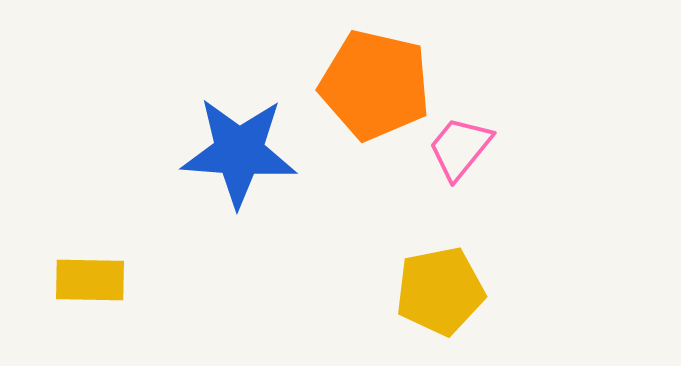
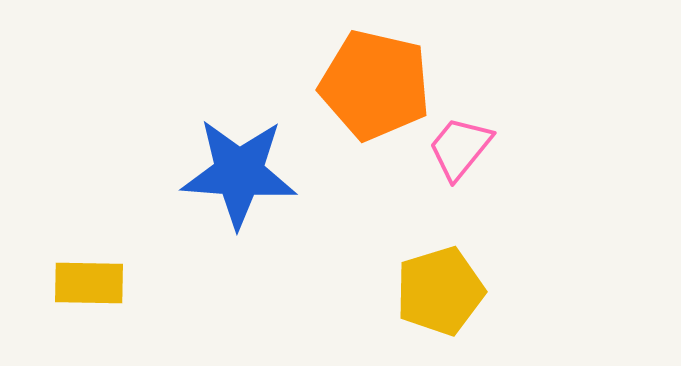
blue star: moved 21 px down
yellow rectangle: moved 1 px left, 3 px down
yellow pentagon: rotated 6 degrees counterclockwise
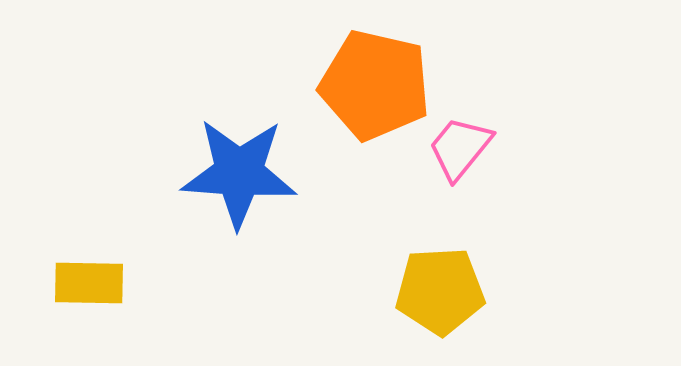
yellow pentagon: rotated 14 degrees clockwise
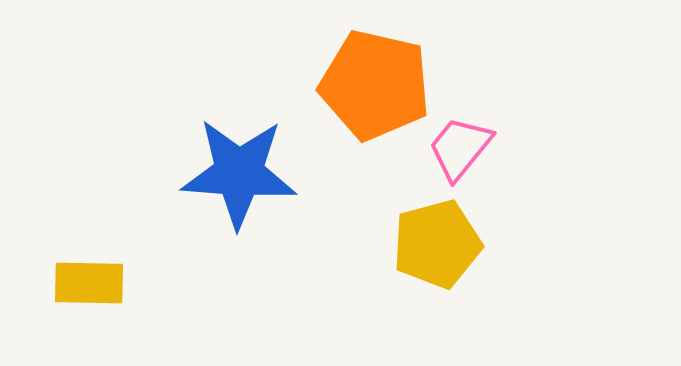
yellow pentagon: moved 3 px left, 47 px up; rotated 12 degrees counterclockwise
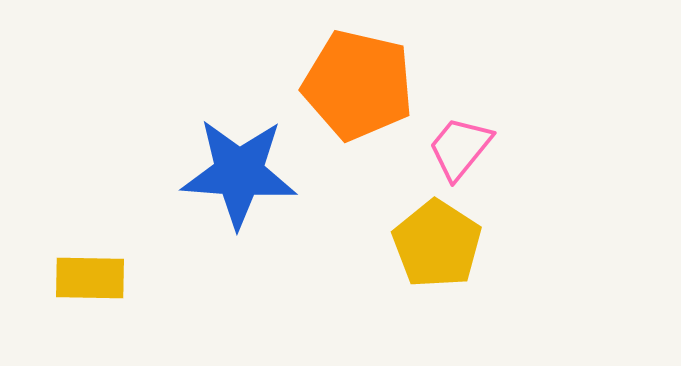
orange pentagon: moved 17 px left
yellow pentagon: rotated 24 degrees counterclockwise
yellow rectangle: moved 1 px right, 5 px up
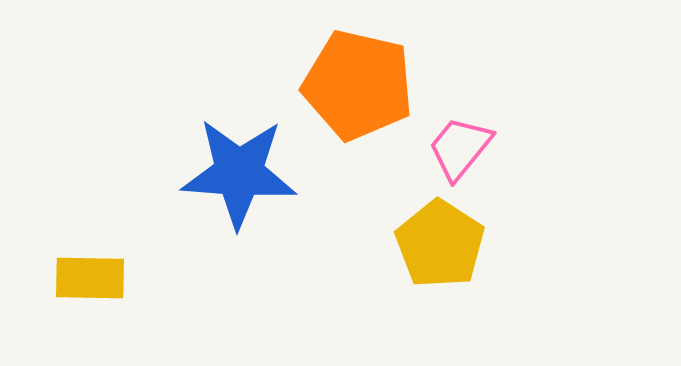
yellow pentagon: moved 3 px right
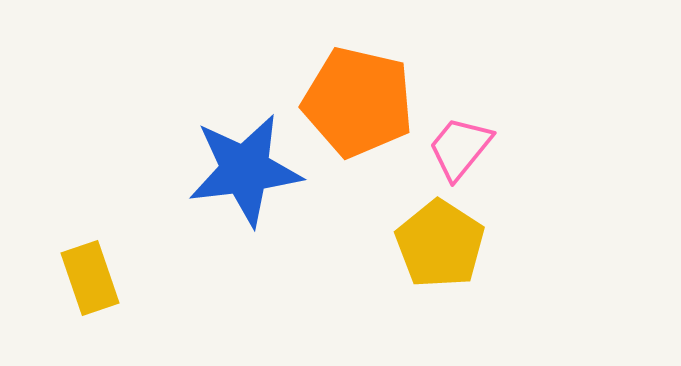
orange pentagon: moved 17 px down
blue star: moved 6 px right, 3 px up; rotated 11 degrees counterclockwise
yellow rectangle: rotated 70 degrees clockwise
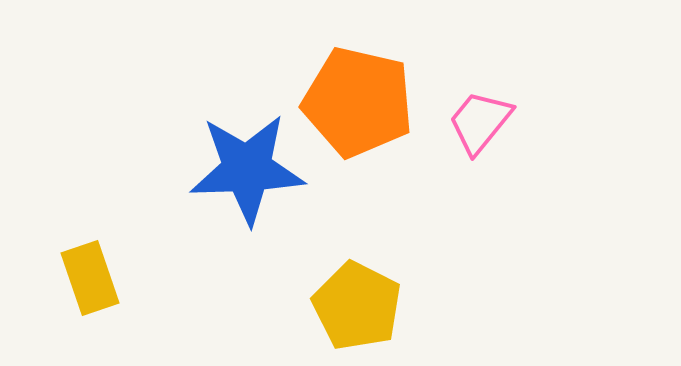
pink trapezoid: moved 20 px right, 26 px up
blue star: moved 2 px right, 1 px up; rotated 5 degrees clockwise
yellow pentagon: moved 83 px left, 62 px down; rotated 6 degrees counterclockwise
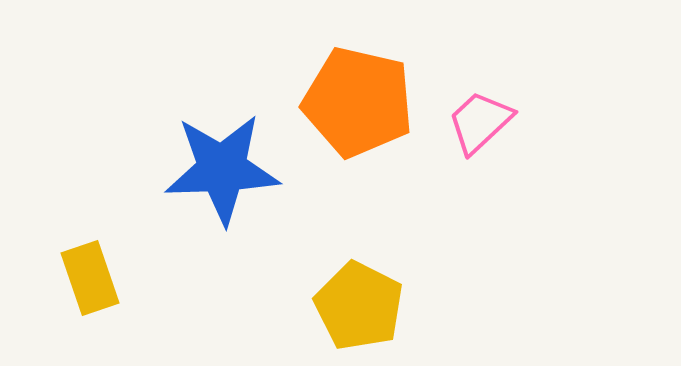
pink trapezoid: rotated 8 degrees clockwise
blue star: moved 25 px left
yellow pentagon: moved 2 px right
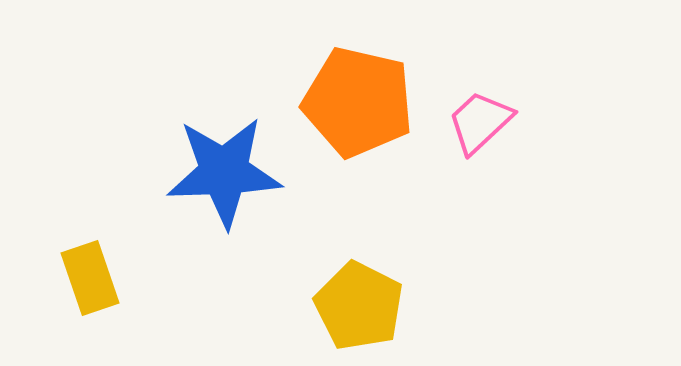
blue star: moved 2 px right, 3 px down
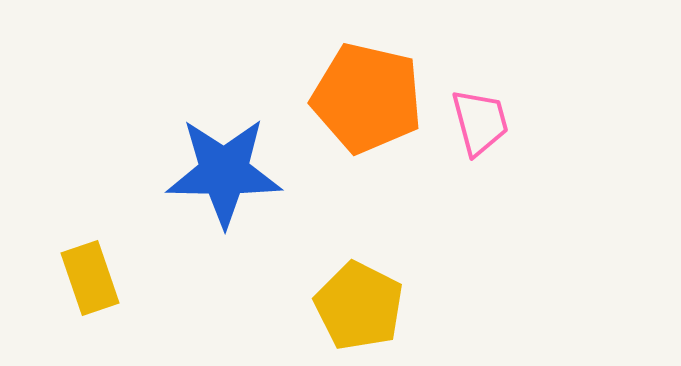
orange pentagon: moved 9 px right, 4 px up
pink trapezoid: rotated 118 degrees clockwise
blue star: rotated 3 degrees clockwise
